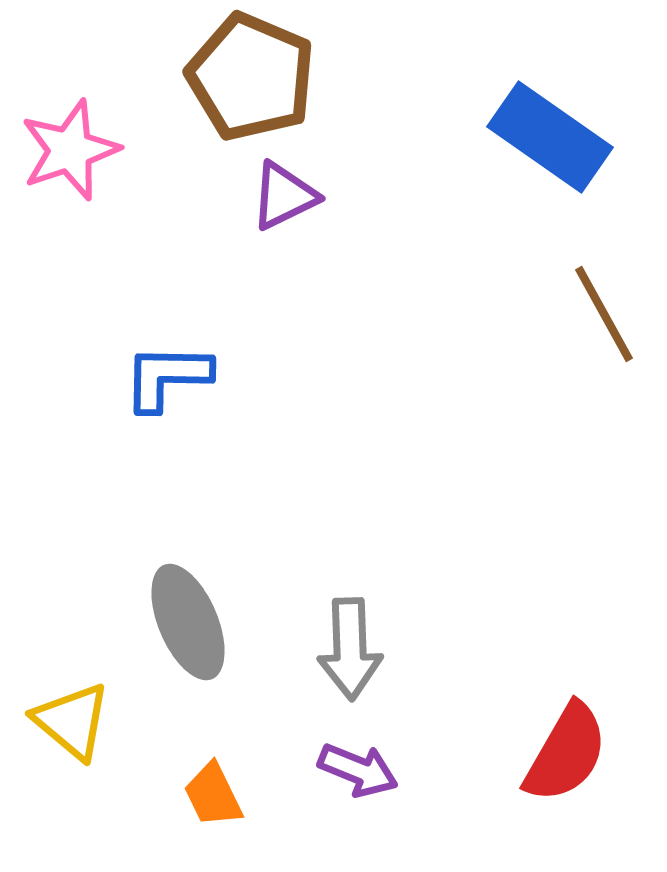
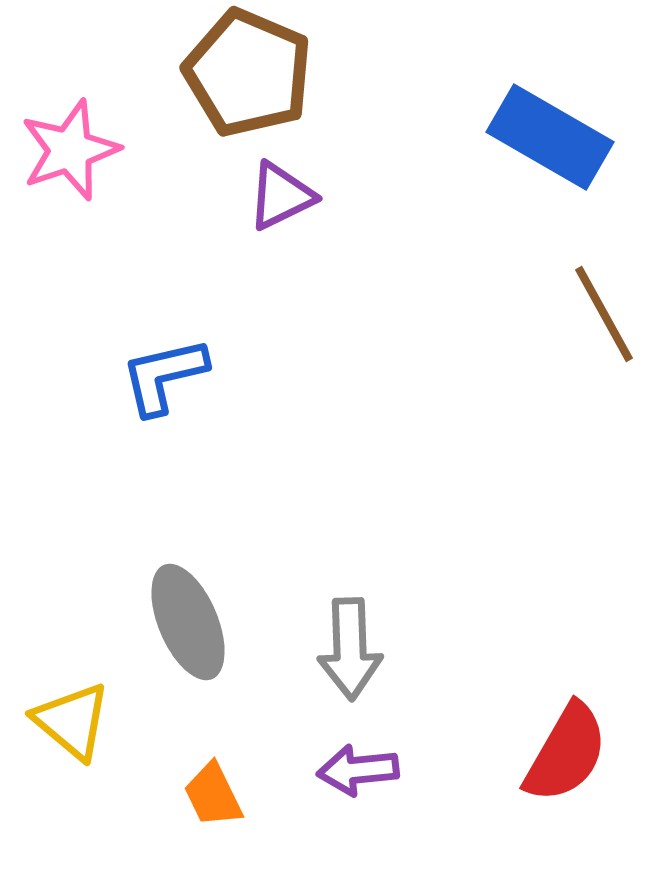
brown pentagon: moved 3 px left, 4 px up
blue rectangle: rotated 5 degrees counterclockwise
purple triangle: moved 3 px left
blue L-shape: moved 3 px left, 1 px up; rotated 14 degrees counterclockwise
purple arrow: rotated 152 degrees clockwise
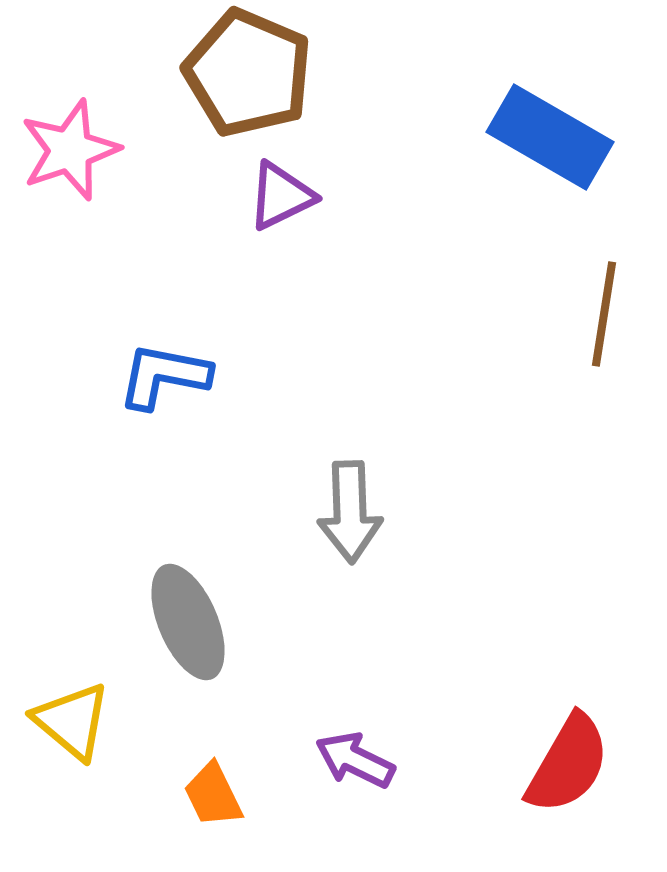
brown line: rotated 38 degrees clockwise
blue L-shape: rotated 24 degrees clockwise
gray arrow: moved 137 px up
red semicircle: moved 2 px right, 11 px down
purple arrow: moved 3 px left, 10 px up; rotated 32 degrees clockwise
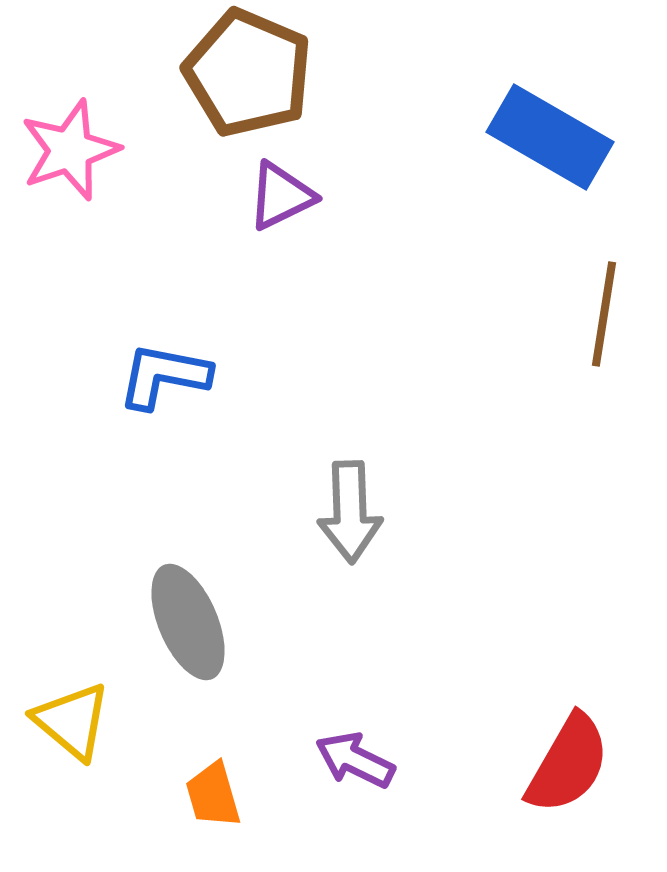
orange trapezoid: rotated 10 degrees clockwise
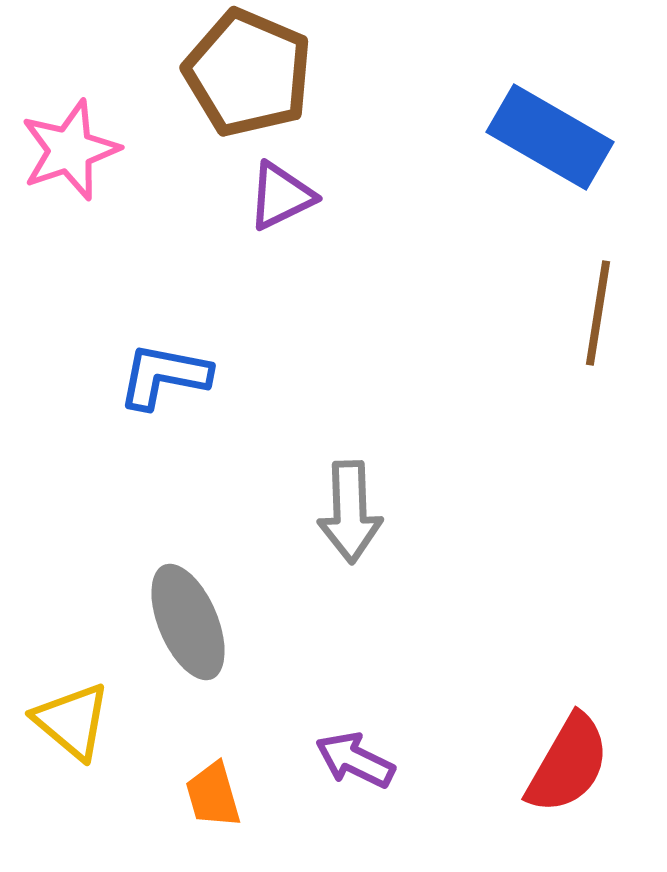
brown line: moved 6 px left, 1 px up
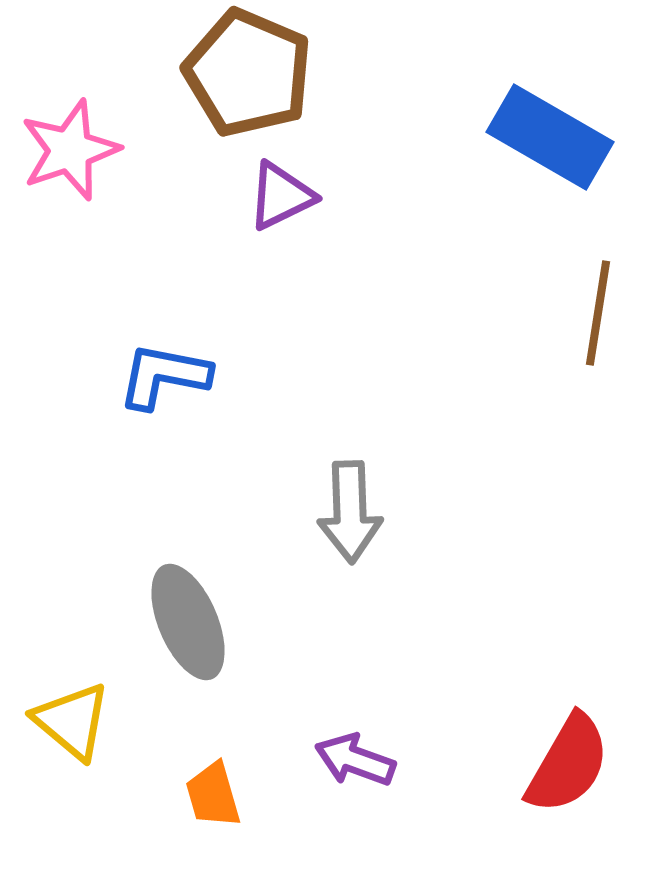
purple arrow: rotated 6 degrees counterclockwise
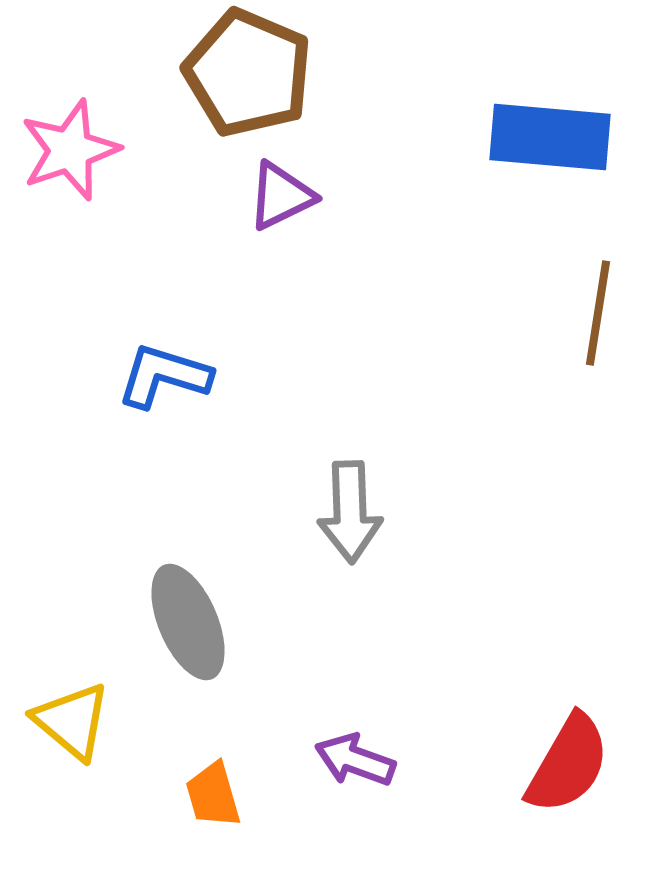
blue rectangle: rotated 25 degrees counterclockwise
blue L-shape: rotated 6 degrees clockwise
